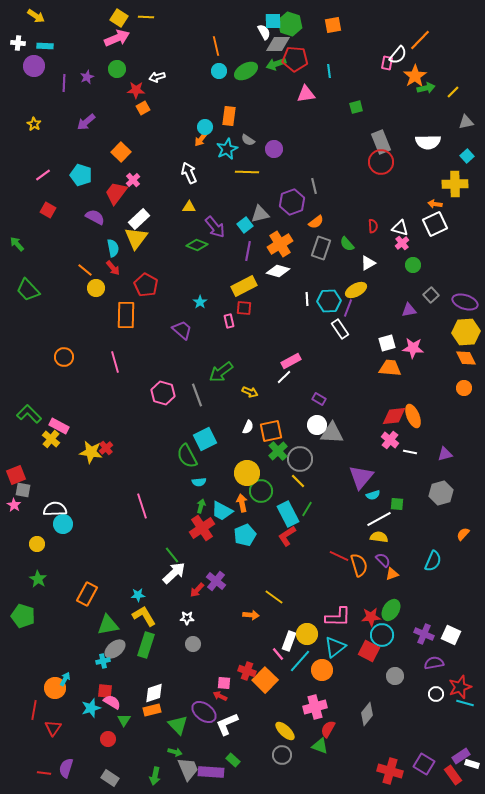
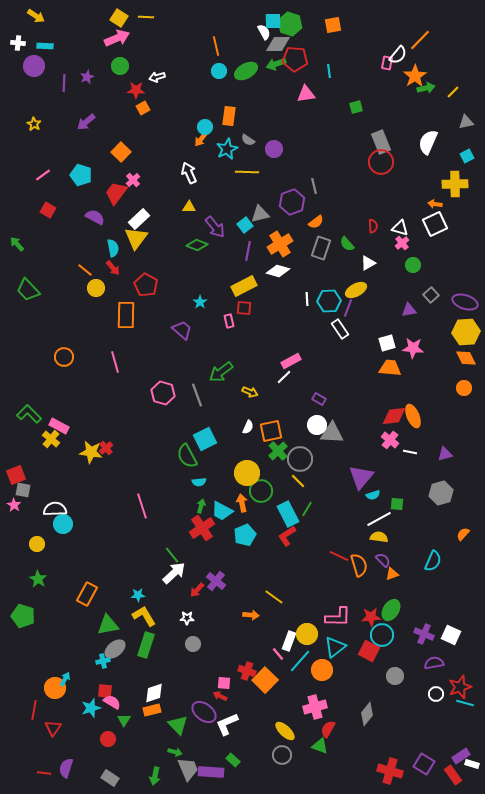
green circle at (117, 69): moved 3 px right, 3 px up
white semicircle at (428, 142): rotated 115 degrees clockwise
cyan square at (467, 156): rotated 16 degrees clockwise
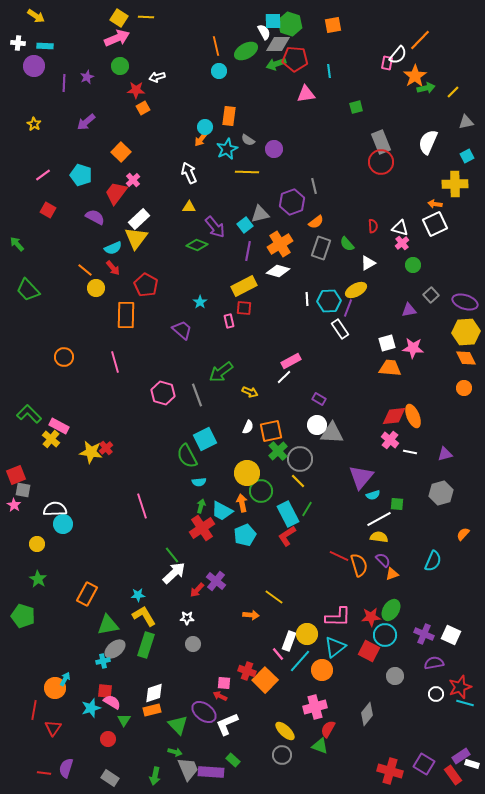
green ellipse at (246, 71): moved 20 px up
cyan semicircle at (113, 248): rotated 78 degrees clockwise
cyan circle at (382, 635): moved 3 px right
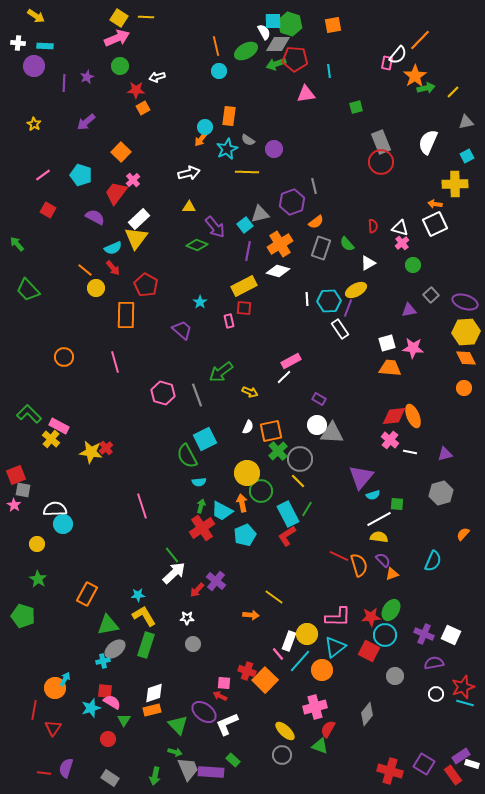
white arrow at (189, 173): rotated 100 degrees clockwise
red star at (460, 687): moved 3 px right
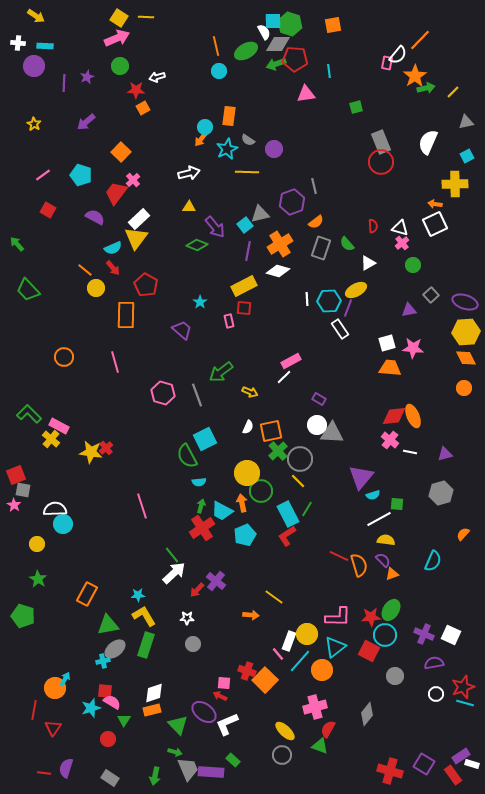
yellow semicircle at (379, 537): moved 7 px right, 3 px down
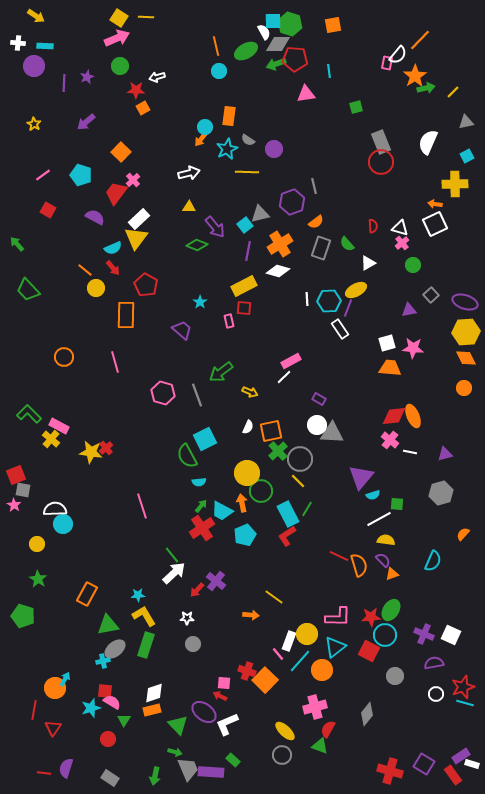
green arrow at (201, 506): rotated 24 degrees clockwise
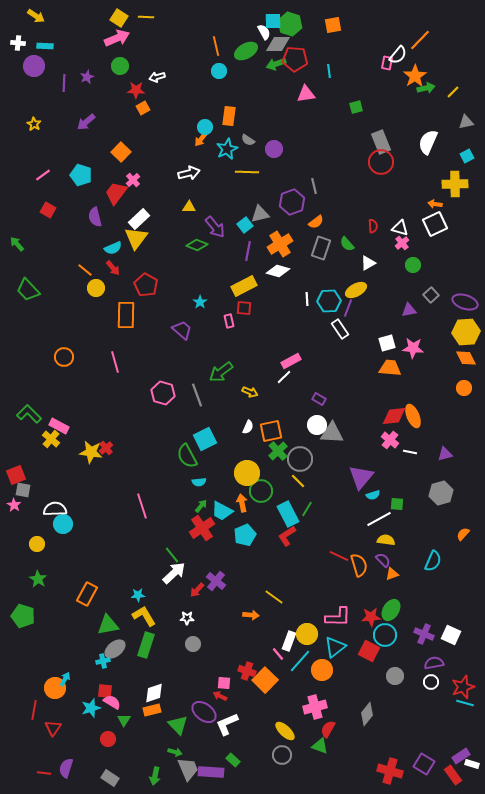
purple semicircle at (95, 217): rotated 132 degrees counterclockwise
white circle at (436, 694): moved 5 px left, 12 px up
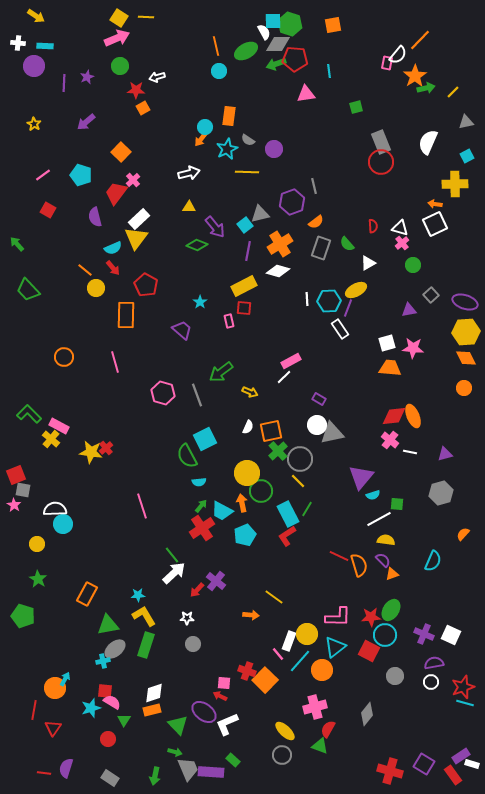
gray triangle at (332, 433): rotated 15 degrees counterclockwise
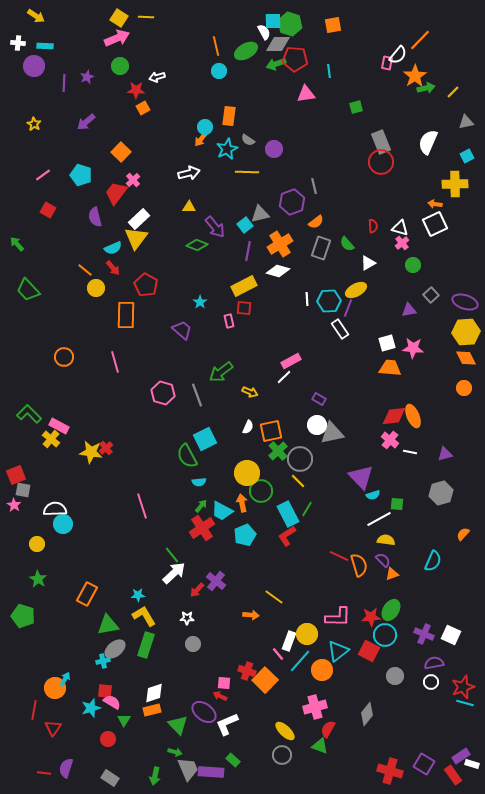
purple triangle at (361, 477): rotated 24 degrees counterclockwise
cyan triangle at (335, 647): moved 3 px right, 4 px down
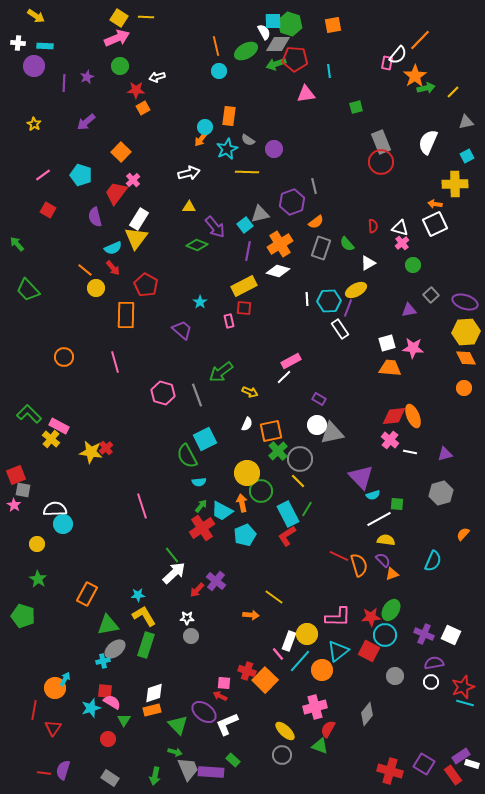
white rectangle at (139, 219): rotated 15 degrees counterclockwise
white semicircle at (248, 427): moved 1 px left, 3 px up
gray circle at (193, 644): moved 2 px left, 8 px up
purple semicircle at (66, 768): moved 3 px left, 2 px down
